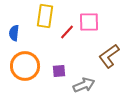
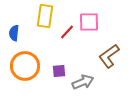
gray arrow: moved 1 px left, 3 px up
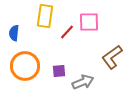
brown L-shape: moved 3 px right, 1 px down
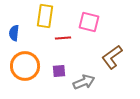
pink square: rotated 15 degrees clockwise
red line: moved 4 px left, 6 px down; rotated 42 degrees clockwise
gray arrow: moved 1 px right
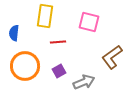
red line: moved 5 px left, 4 px down
purple square: rotated 24 degrees counterclockwise
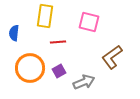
orange circle: moved 5 px right, 2 px down
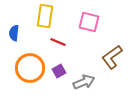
red line: rotated 28 degrees clockwise
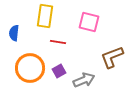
red line: rotated 14 degrees counterclockwise
brown L-shape: rotated 15 degrees clockwise
gray arrow: moved 2 px up
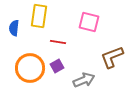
yellow rectangle: moved 6 px left
blue semicircle: moved 5 px up
purple square: moved 2 px left, 5 px up
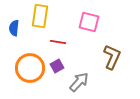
yellow rectangle: moved 1 px right
brown L-shape: rotated 135 degrees clockwise
gray arrow: moved 5 px left, 2 px down; rotated 25 degrees counterclockwise
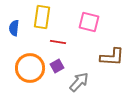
yellow rectangle: moved 2 px right, 1 px down
brown L-shape: rotated 70 degrees clockwise
